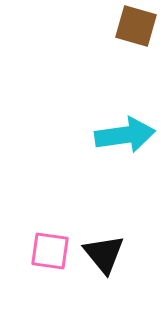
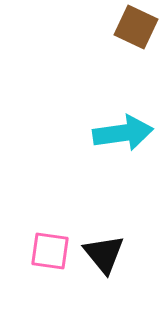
brown square: moved 1 px down; rotated 9 degrees clockwise
cyan arrow: moved 2 px left, 2 px up
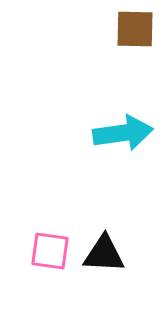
brown square: moved 1 px left, 2 px down; rotated 24 degrees counterclockwise
black triangle: rotated 48 degrees counterclockwise
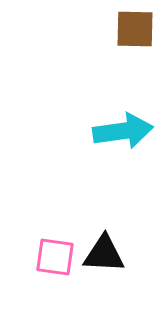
cyan arrow: moved 2 px up
pink square: moved 5 px right, 6 px down
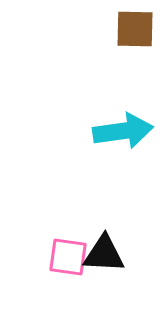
pink square: moved 13 px right
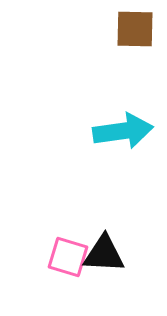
pink square: rotated 9 degrees clockwise
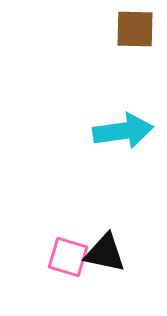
black triangle: moved 1 px right, 1 px up; rotated 9 degrees clockwise
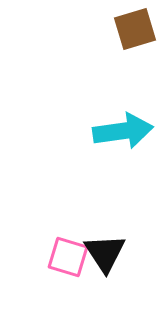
brown square: rotated 18 degrees counterclockwise
black triangle: rotated 45 degrees clockwise
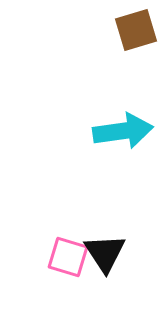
brown square: moved 1 px right, 1 px down
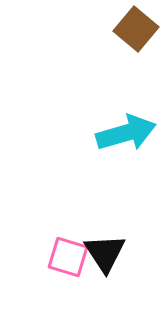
brown square: moved 1 px up; rotated 33 degrees counterclockwise
cyan arrow: moved 3 px right, 2 px down; rotated 8 degrees counterclockwise
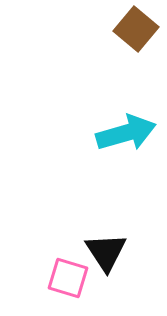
black triangle: moved 1 px right, 1 px up
pink square: moved 21 px down
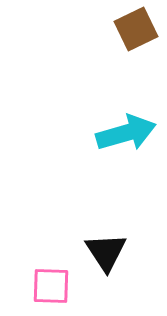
brown square: rotated 24 degrees clockwise
pink square: moved 17 px left, 8 px down; rotated 15 degrees counterclockwise
